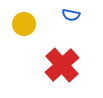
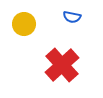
blue semicircle: moved 1 px right, 2 px down
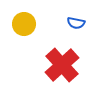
blue semicircle: moved 4 px right, 6 px down
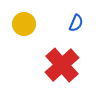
blue semicircle: rotated 78 degrees counterclockwise
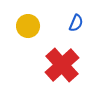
yellow circle: moved 4 px right, 2 px down
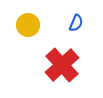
yellow circle: moved 1 px up
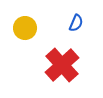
yellow circle: moved 3 px left, 3 px down
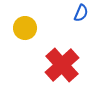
blue semicircle: moved 5 px right, 10 px up
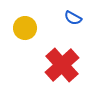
blue semicircle: moved 8 px left, 5 px down; rotated 96 degrees clockwise
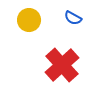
yellow circle: moved 4 px right, 8 px up
